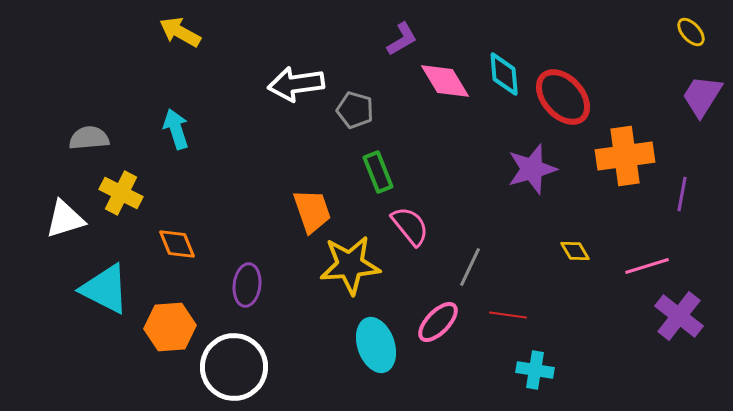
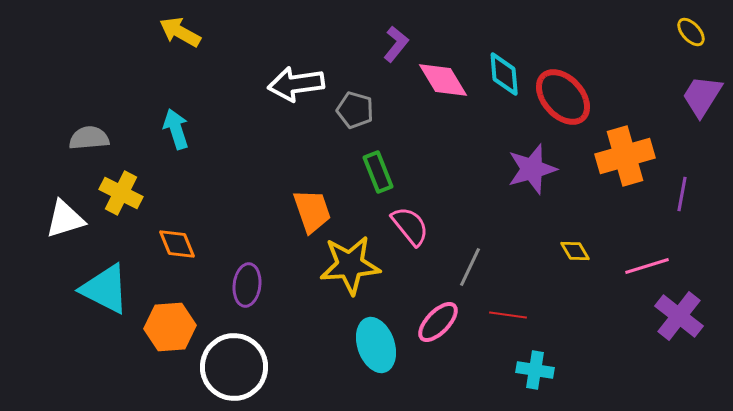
purple L-shape: moved 6 px left, 5 px down; rotated 21 degrees counterclockwise
pink diamond: moved 2 px left, 1 px up
orange cross: rotated 8 degrees counterclockwise
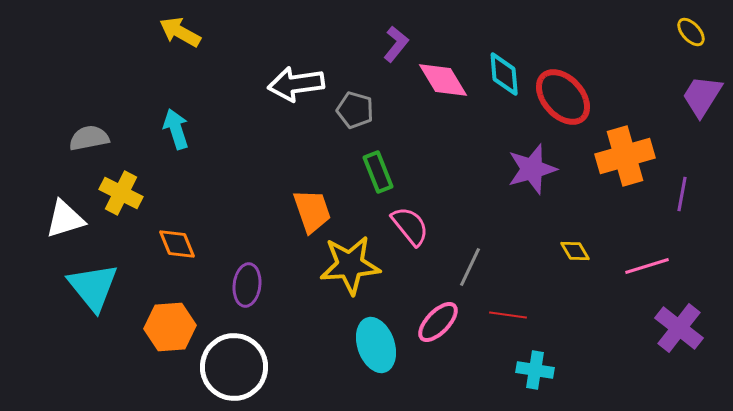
gray semicircle: rotated 6 degrees counterclockwise
cyan triangle: moved 12 px left, 2 px up; rotated 24 degrees clockwise
purple cross: moved 12 px down
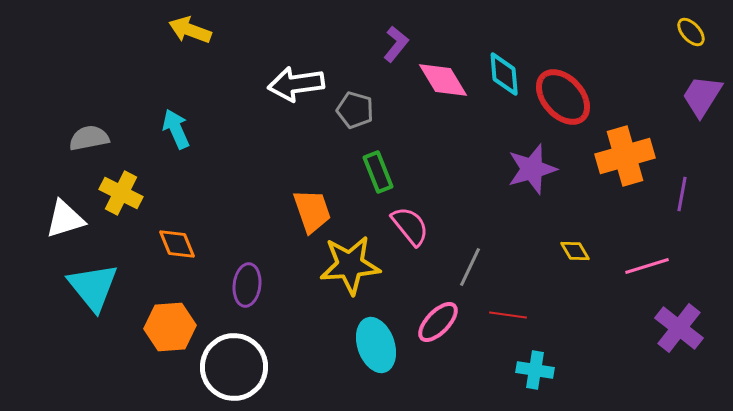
yellow arrow: moved 10 px right, 2 px up; rotated 9 degrees counterclockwise
cyan arrow: rotated 6 degrees counterclockwise
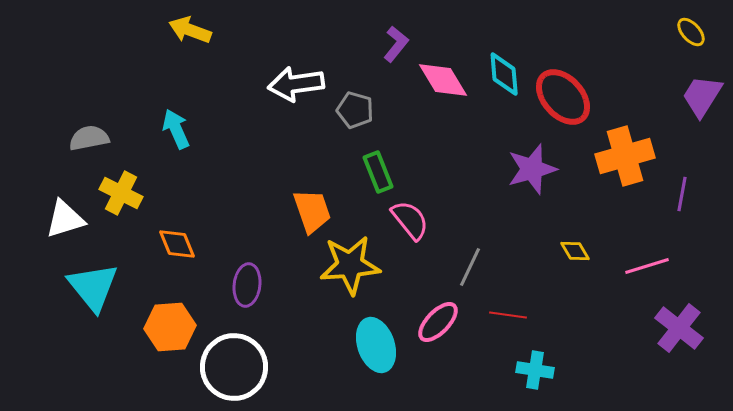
pink semicircle: moved 6 px up
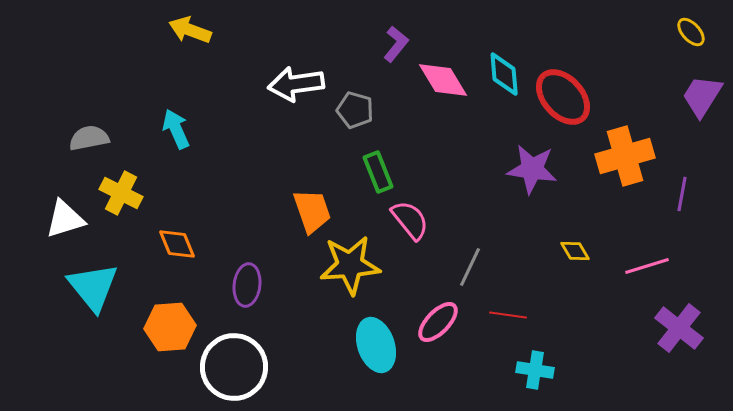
purple star: rotated 24 degrees clockwise
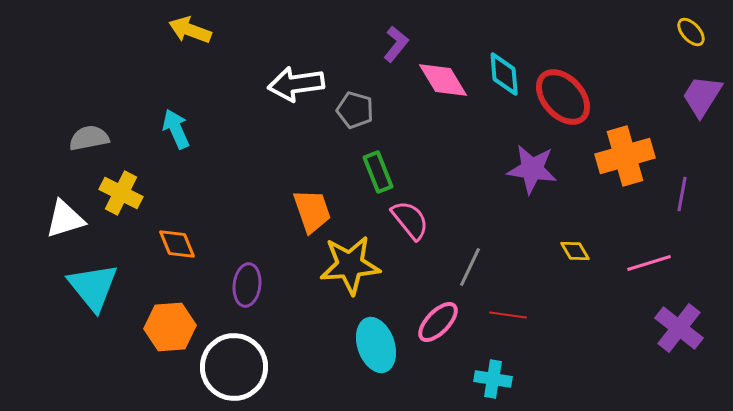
pink line: moved 2 px right, 3 px up
cyan cross: moved 42 px left, 9 px down
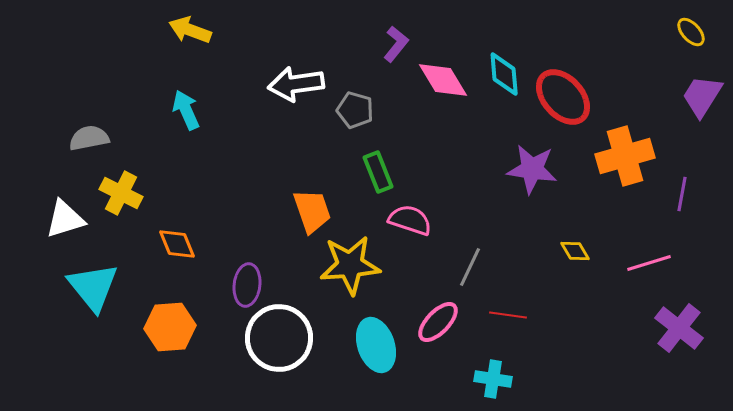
cyan arrow: moved 10 px right, 19 px up
pink semicircle: rotated 33 degrees counterclockwise
white circle: moved 45 px right, 29 px up
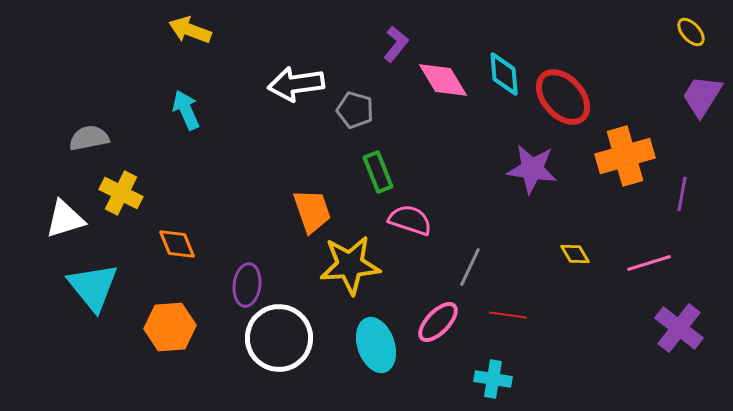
yellow diamond: moved 3 px down
